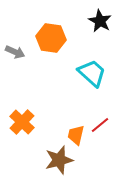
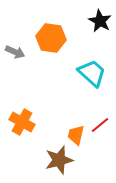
orange cross: rotated 15 degrees counterclockwise
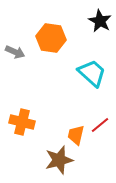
orange cross: rotated 15 degrees counterclockwise
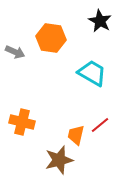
cyan trapezoid: rotated 12 degrees counterclockwise
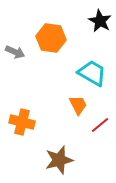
orange trapezoid: moved 2 px right, 30 px up; rotated 140 degrees clockwise
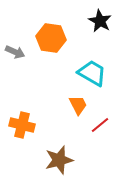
orange cross: moved 3 px down
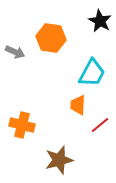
cyan trapezoid: rotated 88 degrees clockwise
orange trapezoid: rotated 150 degrees counterclockwise
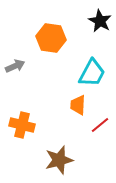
gray arrow: moved 14 px down; rotated 48 degrees counterclockwise
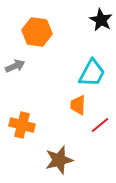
black star: moved 1 px right, 1 px up
orange hexagon: moved 14 px left, 6 px up
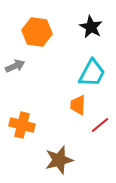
black star: moved 10 px left, 7 px down
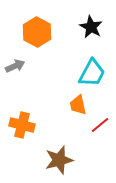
orange hexagon: rotated 20 degrees clockwise
orange trapezoid: rotated 15 degrees counterclockwise
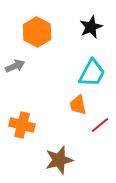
black star: rotated 20 degrees clockwise
